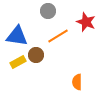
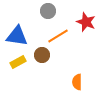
brown circle: moved 6 px right
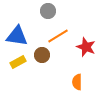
red star: moved 25 px down
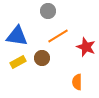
brown circle: moved 3 px down
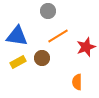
red star: rotated 30 degrees clockwise
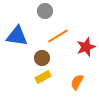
gray circle: moved 3 px left
yellow rectangle: moved 25 px right, 15 px down
orange semicircle: rotated 28 degrees clockwise
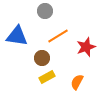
yellow rectangle: moved 4 px right
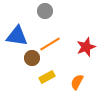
orange line: moved 8 px left, 8 px down
brown circle: moved 10 px left
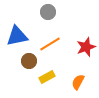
gray circle: moved 3 px right, 1 px down
blue triangle: rotated 20 degrees counterclockwise
brown circle: moved 3 px left, 3 px down
orange semicircle: moved 1 px right
